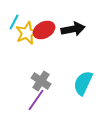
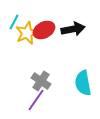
cyan semicircle: rotated 35 degrees counterclockwise
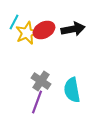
cyan semicircle: moved 11 px left, 7 px down
purple line: moved 1 px right, 2 px down; rotated 15 degrees counterclockwise
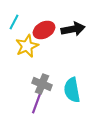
yellow star: moved 13 px down
gray cross: moved 1 px right, 3 px down; rotated 12 degrees counterclockwise
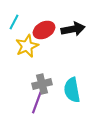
gray cross: rotated 36 degrees counterclockwise
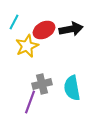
black arrow: moved 2 px left
cyan semicircle: moved 2 px up
purple line: moved 7 px left
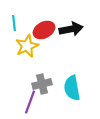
cyan line: moved 1 px down; rotated 35 degrees counterclockwise
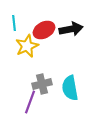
cyan semicircle: moved 2 px left
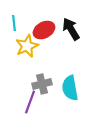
black arrow: rotated 110 degrees counterclockwise
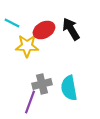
cyan line: moved 2 px left; rotated 56 degrees counterclockwise
yellow star: rotated 25 degrees clockwise
cyan semicircle: moved 1 px left
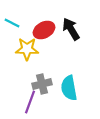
yellow star: moved 3 px down
